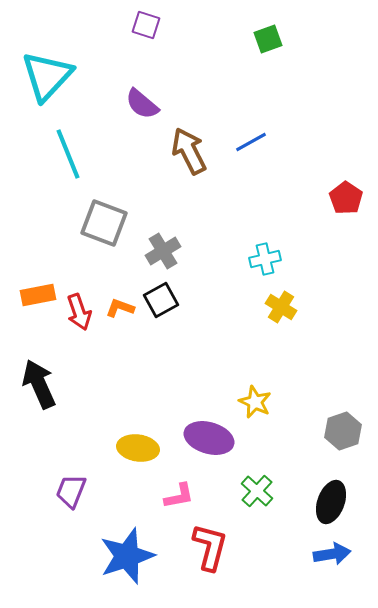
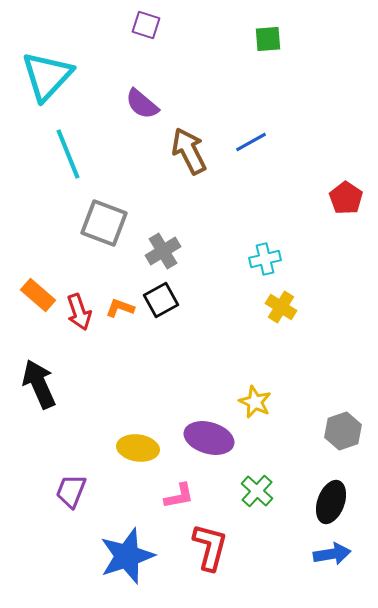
green square: rotated 16 degrees clockwise
orange rectangle: rotated 52 degrees clockwise
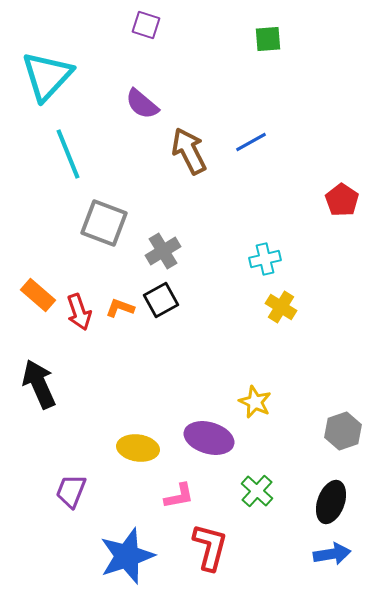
red pentagon: moved 4 px left, 2 px down
